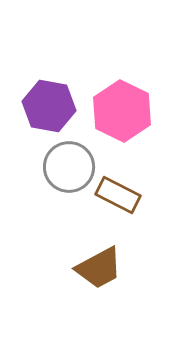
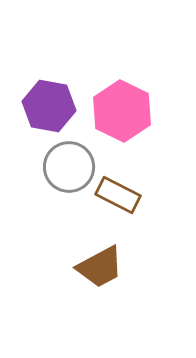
brown trapezoid: moved 1 px right, 1 px up
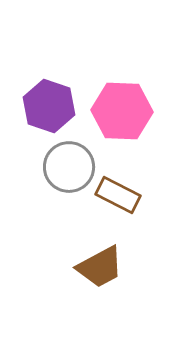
purple hexagon: rotated 9 degrees clockwise
pink hexagon: rotated 24 degrees counterclockwise
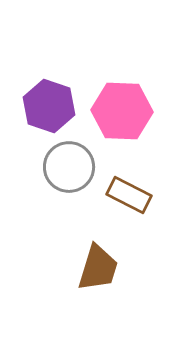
brown rectangle: moved 11 px right
brown trapezoid: moved 2 px left, 1 px down; rotated 45 degrees counterclockwise
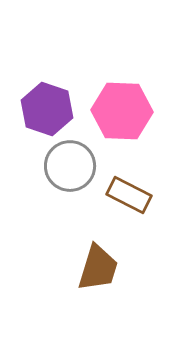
purple hexagon: moved 2 px left, 3 px down
gray circle: moved 1 px right, 1 px up
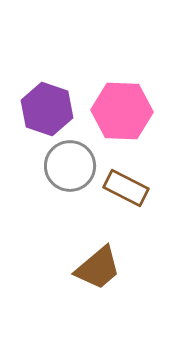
brown rectangle: moved 3 px left, 7 px up
brown trapezoid: rotated 33 degrees clockwise
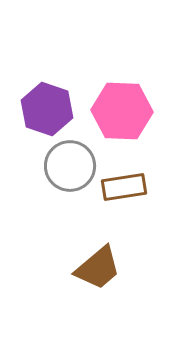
brown rectangle: moved 2 px left, 1 px up; rotated 36 degrees counterclockwise
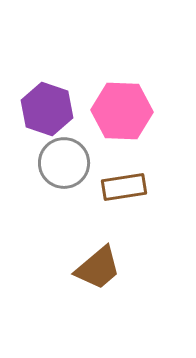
gray circle: moved 6 px left, 3 px up
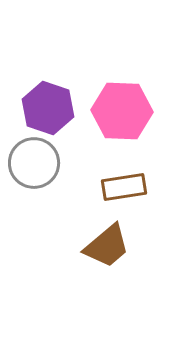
purple hexagon: moved 1 px right, 1 px up
gray circle: moved 30 px left
brown trapezoid: moved 9 px right, 22 px up
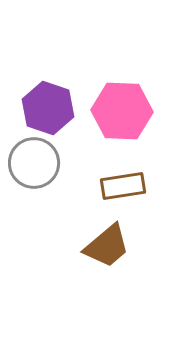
brown rectangle: moved 1 px left, 1 px up
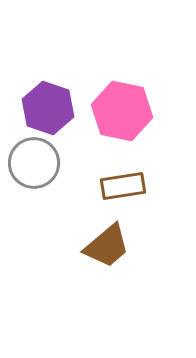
pink hexagon: rotated 10 degrees clockwise
